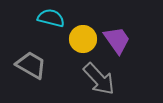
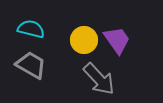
cyan semicircle: moved 20 px left, 11 px down
yellow circle: moved 1 px right, 1 px down
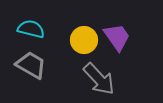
purple trapezoid: moved 3 px up
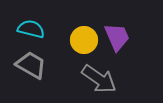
purple trapezoid: rotated 12 degrees clockwise
gray arrow: rotated 12 degrees counterclockwise
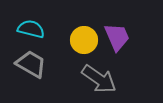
gray trapezoid: moved 1 px up
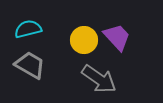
cyan semicircle: moved 3 px left; rotated 28 degrees counterclockwise
purple trapezoid: rotated 20 degrees counterclockwise
gray trapezoid: moved 1 px left, 1 px down
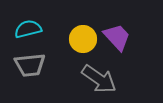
yellow circle: moved 1 px left, 1 px up
gray trapezoid: rotated 144 degrees clockwise
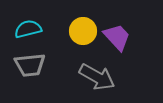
yellow circle: moved 8 px up
gray arrow: moved 2 px left, 2 px up; rotated 6 degrees counterclockwise
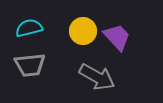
cyan semicircle: moved 1 px right, 1 px up
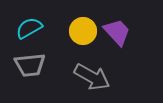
cyan semicircle: rotated 16 degrees counterclockwise
purple trapezoid: moved 5 px up
gray arrow: moved 5 px left
